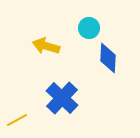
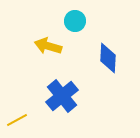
cyan circle: moved 14 px left, 7 px up
yellow arrow: moved 2 px right
blue cross: moved 2 px up; rotated 8 degrees clockwise
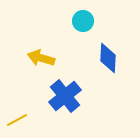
cyan circle: moved 8 px right
yellow arrow: moved 7 px left, 12 px down
blue cross: moved 3 px right
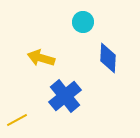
cyan circle: moved 1 px down
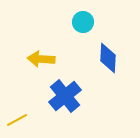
yellow arrow: moved 1 px down; rotated 12 degrees counterclockwise
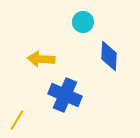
blue diamond: moved 1 px right, 2 px up
blue cross: moved 1 px up; rotated 28 degrees counterclockwise
yellow line: rotated 30 degrees counterclockwise
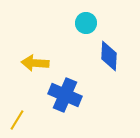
cyan circle: moved 3 px right, 1 px down
yellow arrow: moved 6 px left, 4 px down
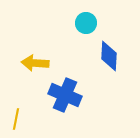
yellow line: moved 1 px left, 1 px up; rotated 20 degrees counterclockwise
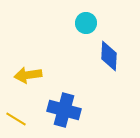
yellow arrow: moved 7 px left, 12 px down; rotated 12 degrees counterclockwise
blue cross: moved 1 px left, 15 px down; rotated 8 degrees counterclockwise
yellow line: rotated 70 degrees counterclockwise
